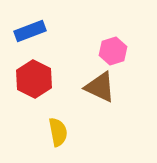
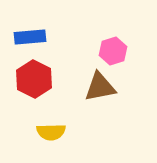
blue rectangle: moved 6 px down; rotated 16 degrees clockwise
brown triangle: rotated 36 degrees counterclockwise
yellow semicircle: moved 7 px left; rotated 100 degrees clockwise
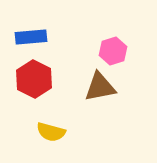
blue rectangle: moved 1 px right
yellow semicircle: rotated 16 degrees clockwise
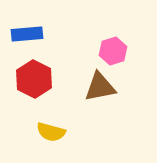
blue rectangle: moved 4 px left, 3 px up
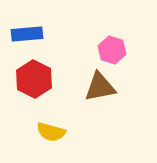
pink hexagon: moved 1 px left, 1 px up; rotated 24 degrees counterclockwise
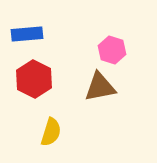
yellow semicircle: rotated 88 degrees counterclockwise
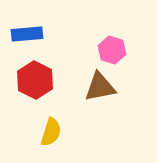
red hexagon: moved 1 px right, 1 px down
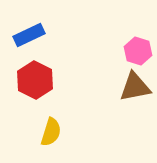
blue rectangle: moved 2 px right, 1 px down; rotated 20 degrees counterclockwise
pink hexagon: moved 26 px right, 1 px down
brown triangle: moved 35 px right
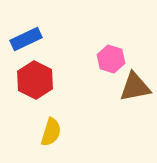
blue rectangle: moved 3 px left, 4 px down
pink hexagon: moved 27 px left, 8 px down
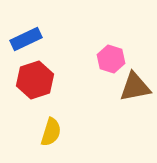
red hexagon: rotated 15 degrees clockwise
